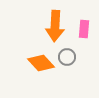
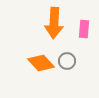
orange arrow: moved 1 px left, 3 px up
gray circle: moved 4 px down
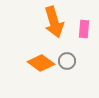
orange arrow: moved 1 px up; rotated 20 degrees counterclockwise
orange diamond: rotated 12 degrees counterclockwise
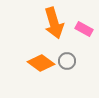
orange arrow: moved 1 px down
pink rectangle: rotated 66 degrees counterclockwise
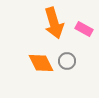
orange diamond: rotated 28 degrees clockwise
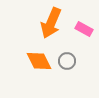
orange arrow: moved 3 px left; rotated 40 degrees clockwise
orange diamond: moved 2 px left, 2 px up
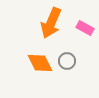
pink rectangle: moved 1 px right, 1 px up
orange diamond: moved 1 px right, 2 px down
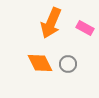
gray circle: moved 1 px right, 3 px down
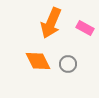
orange diamond: moved 2 px left, 2 px up
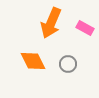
orange diamond: moved 5 px left
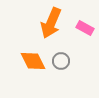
gray circle: moved 7 px left, 3 px up
